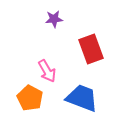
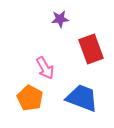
purple star: moved 6 px right
pink arrow: moved 2 px left, 3 px up
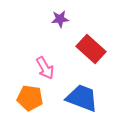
red rectangle: rotated 28 degrees counterclockwise
orange pentagon: rotated 20 degrees counterclockwise
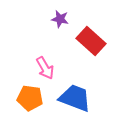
purple star: rotated 18 degrees clockwise
red rectangle: moved 8 px up
blue trapezoid: moved 7 px left
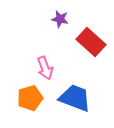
red rectangle: moved 1 px down
pink arrow: rotated 10 degrees clockwise
orange pentagon: rotated 25 degrees counterclockwise
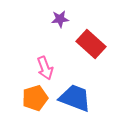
purple star: rotated 18 degrees counterclockwise
red rectangle: moved 2 px down
orange pentagon: moved 5 px right
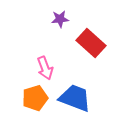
red rectangle: moved 1 px up
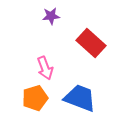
purple star: moved 9 px left, 3 px up
blue trapezoid: moved 5 px right
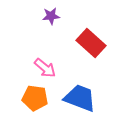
pink arrow: rotated 30 degrees counterclockwise
orange pentagon: rotated 25 degrees clockwise
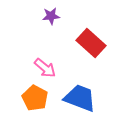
orange pentagon: rotated 20 degrees clockwise
